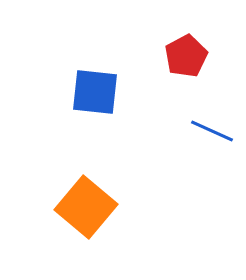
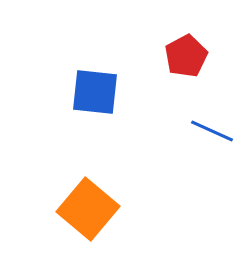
orange square: moved 2 px right, 2 px down
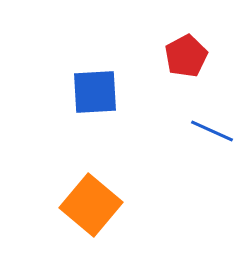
blue square: rotated 9 degrees counterclockwise
orange square: moved 3 px right, 4 px up
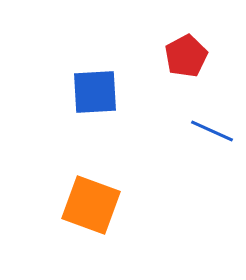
orange square: rotated 20 degrees counterclockwise
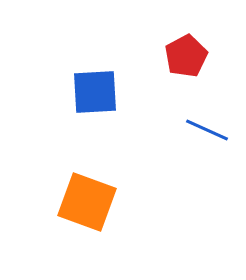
blue line: moved 5 px left, 1 px up
orange square: moved 4 px left, 3 px up
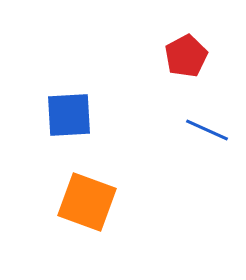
blue square: moved 26 px left, 23 px down
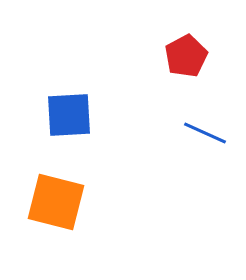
blue line: moved 2 px left, 3 px down
orange square: moved 31 px left; rotated 6 degrees counterclockwise
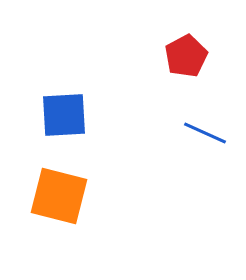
blue square: moved 5 px left
orange square: moved 3 px right, 6 px up
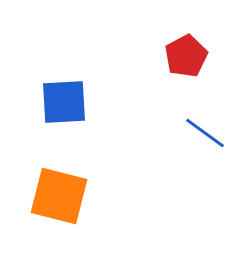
blue square: moved 13 px up
blue line: rotated 12 degrees clockwise
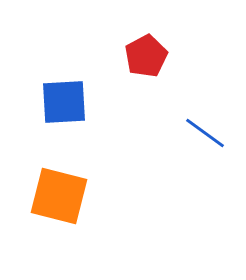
red pentagon: moved 40 px left
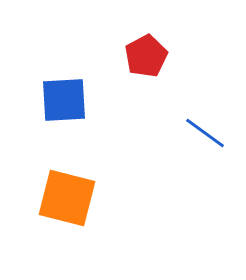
blue square: moved 2 px up
orange square: moved 8 px right, 2 px down
